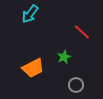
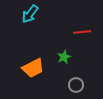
red line: rotated 48 degrees counterclockwise
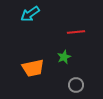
cyan arrow: rotated 18 degrees clockwise
red line: moved 6 px left
orange trapezoid: rotated 15 degrees clockwise
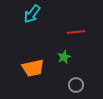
cyan arrow: moved 2 px right; rotated 18 degrees counterclockwise
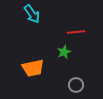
cyan arrow: rotated 72 degrees counterclockwise
green star: moved 5 px up
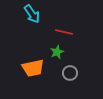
red line: moved 12 px left; rotated 18 degrees clockwise
green star: moved 7 px left
gray circle: moved 6 px left, 12 px up
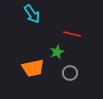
red line: moved 8 px right, 2 px down
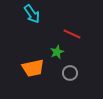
red line: rotated 12 degrees clockwise
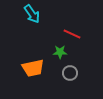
green star: moved 3 px right; rotated 24 degrees clockwise
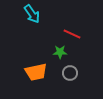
orange trapezoid: moved 3 px right, 4 px down
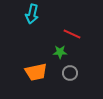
cyan arrow: rotated 48 degrees clockwise
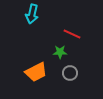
orange trapezoid: rotated 15 degrees counterclockwise
